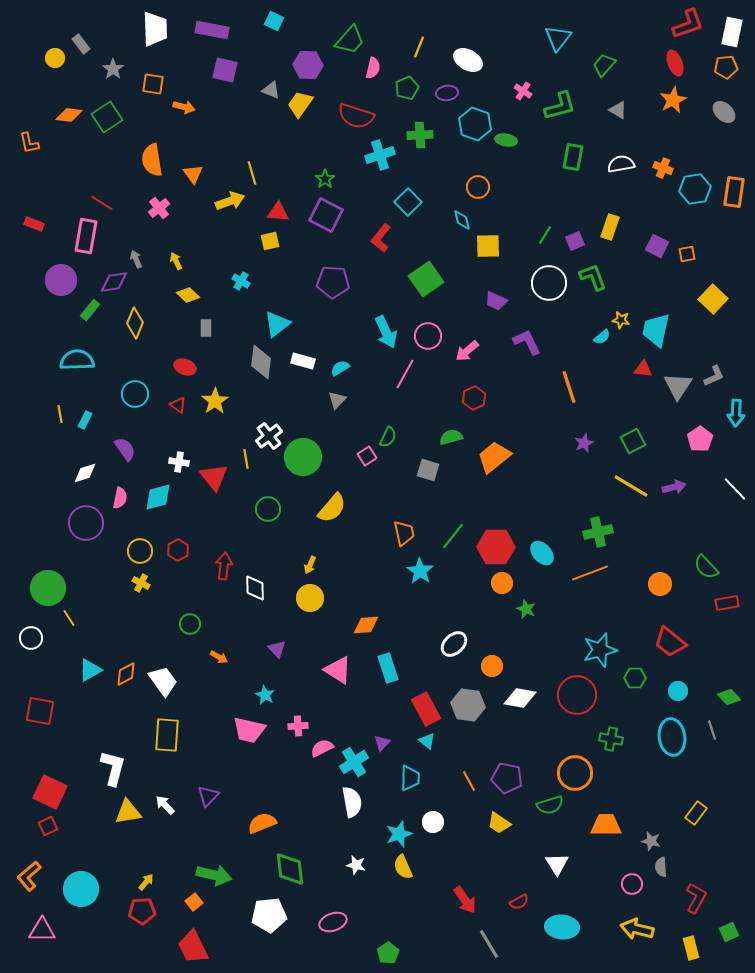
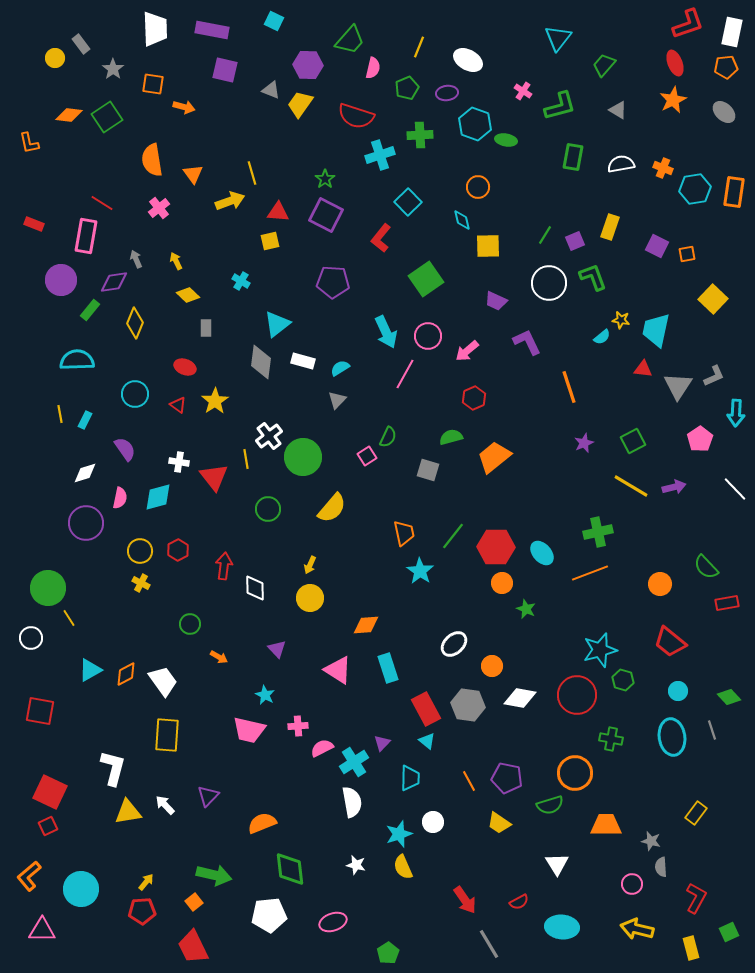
green hexagon at (635, 678): moved 12 px left, 2 px down; rotated 15 degrees clockwise
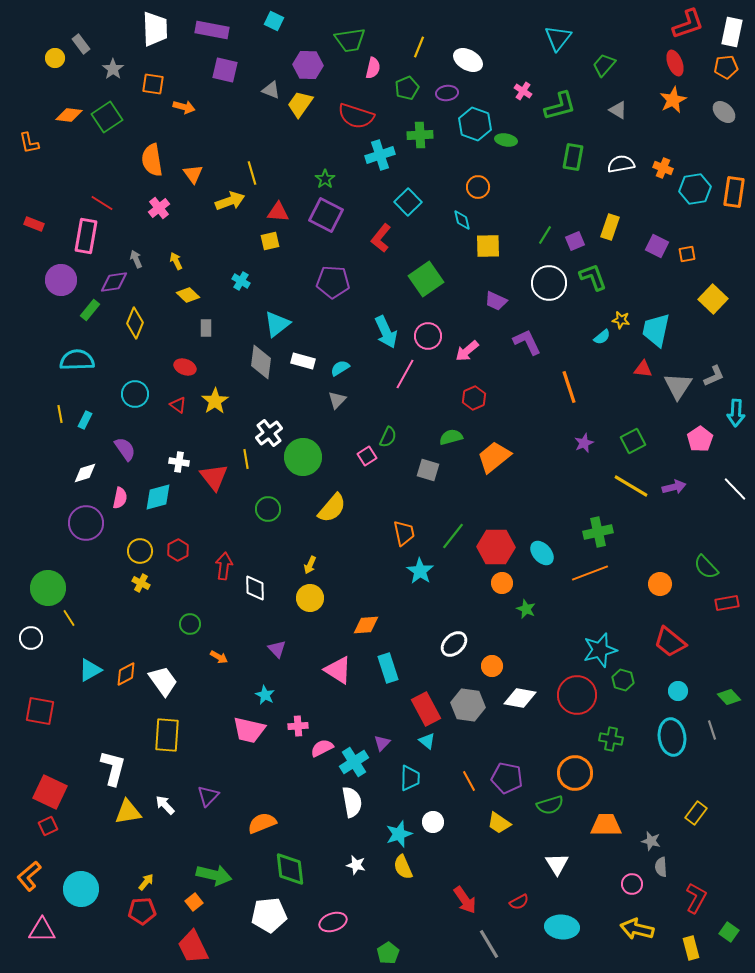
green trapezoid at (350, 40): rotated 40 degrees clockwise
white cross at (269, 436): moved 3 px up
green square at (729, 932): rotated 30 degrees counterclockwise
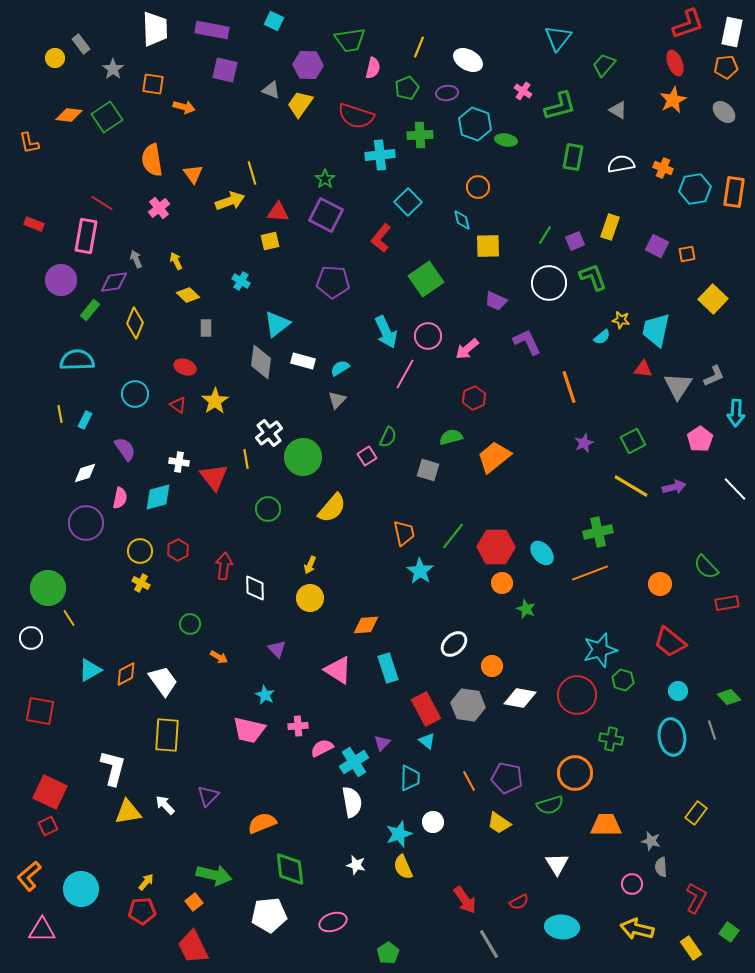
cyan cross at (380, 155): rotated 12 degrees clockwise
pink arrow at (467, 351): moved 2 px up
yellow rectangle at (691, 948): rotated 20 degrees counterclockwise
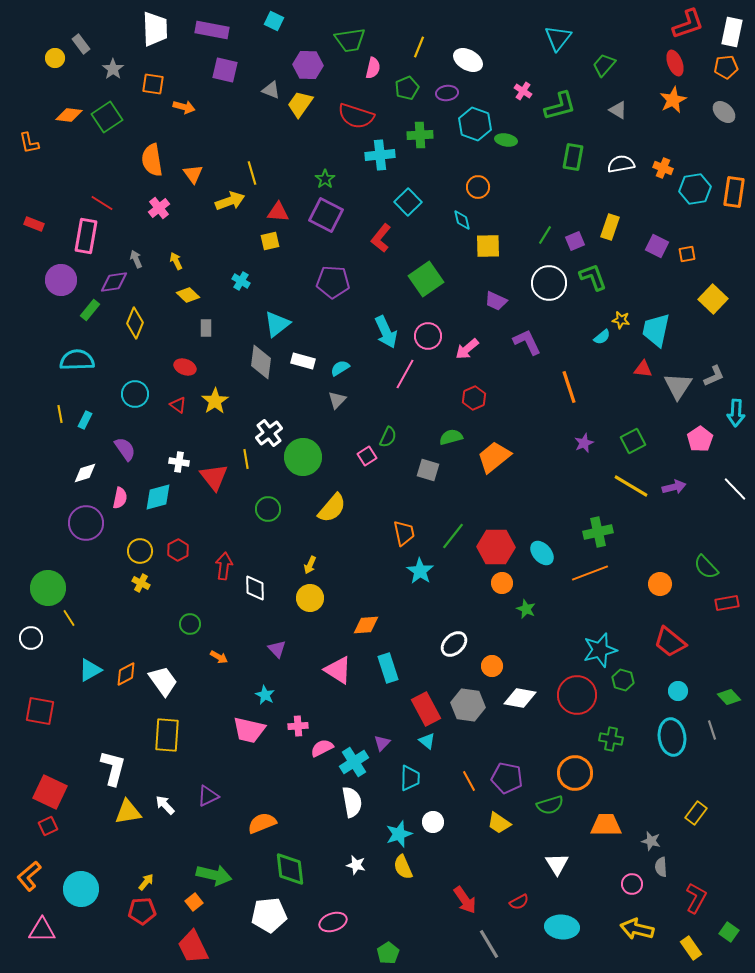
purple triangle at (208, 796): rotated 20 degrees clockwise
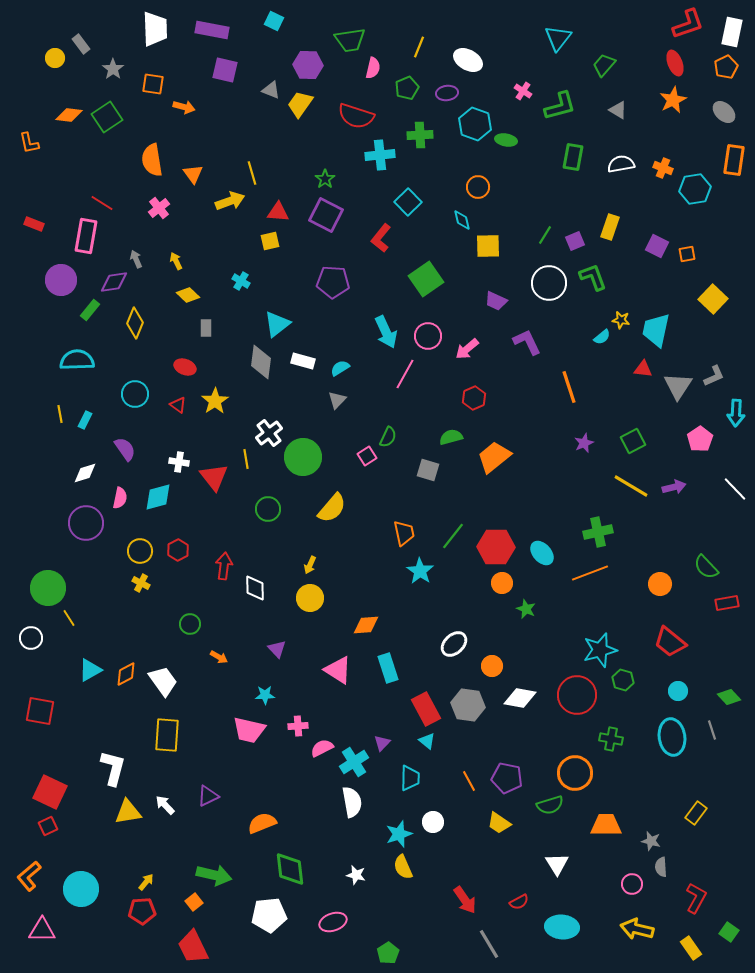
orange pentagon at (726, 67): rotated 20 degrees counterclockwise
orange rectangle at (734, 192): moved 32 px up
cyan star at (265, 695): rotated 30 degrees counterclockwise
white star at (356, 865): moved 10 px down
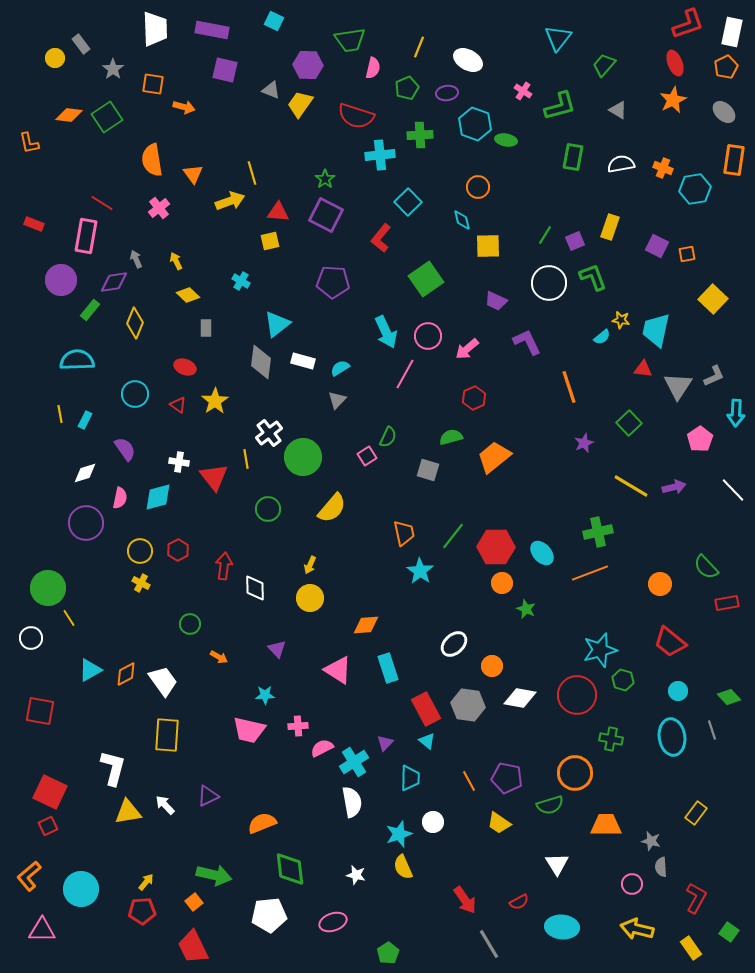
green square at (633, 441): moved 4 px left, 18 px up; rotated 15 degrees counterclockwise
white line at (735, 489): moved 2 px left, 1 px down
purple triangle at (382, 743): moved 3 px right
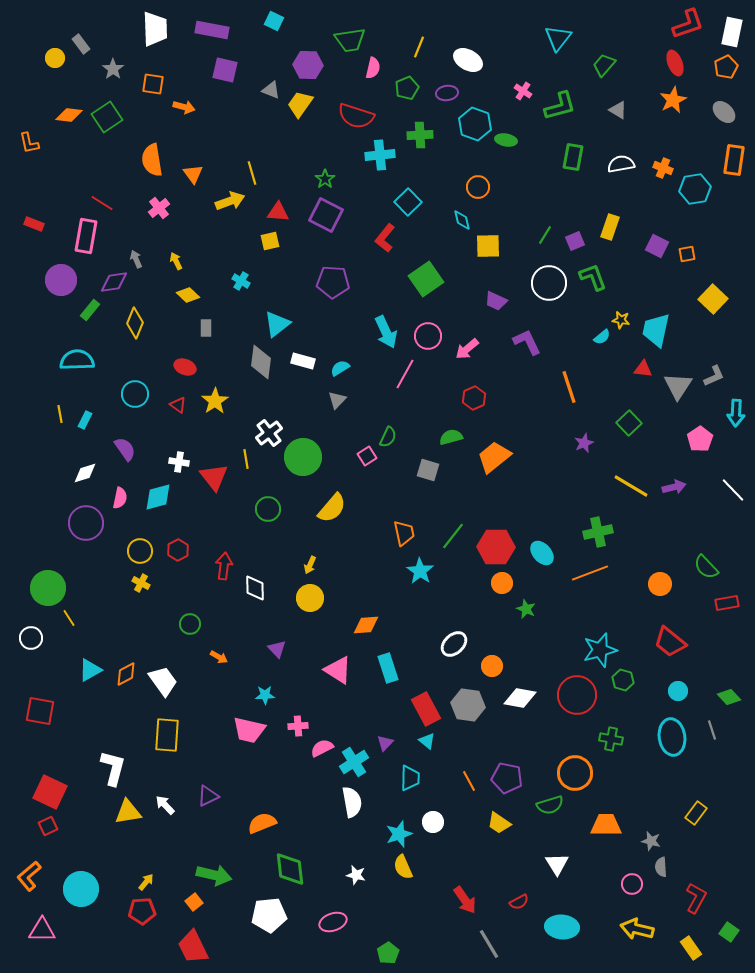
red L-shape at (381, 238): moved 4 px right
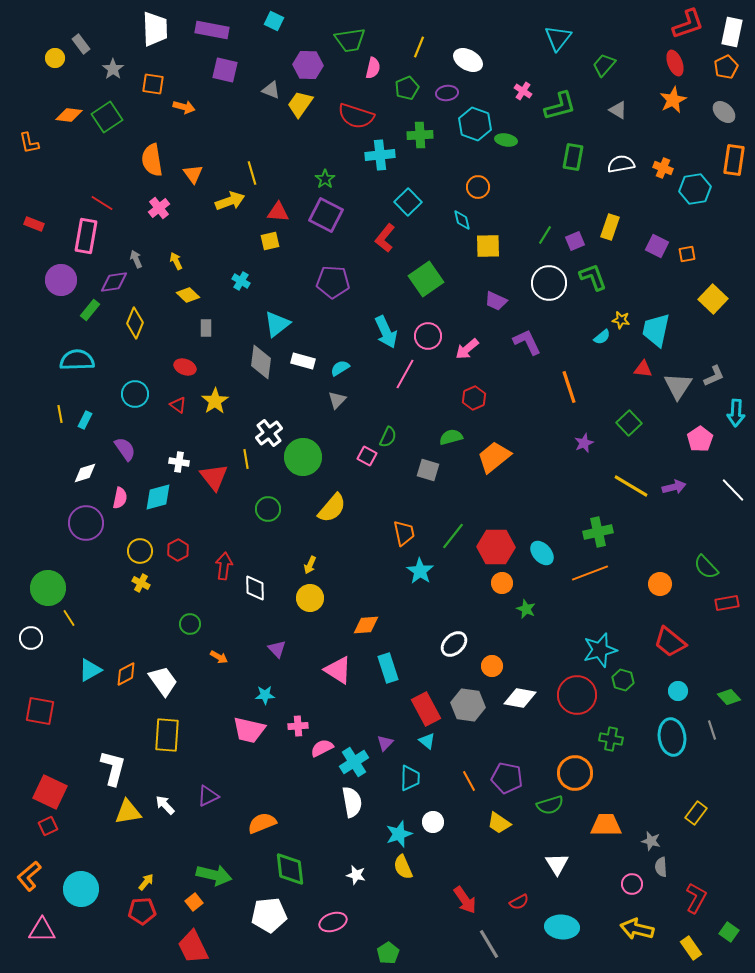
pink square at (367, 456): rotated 30 degrees counterclockwise
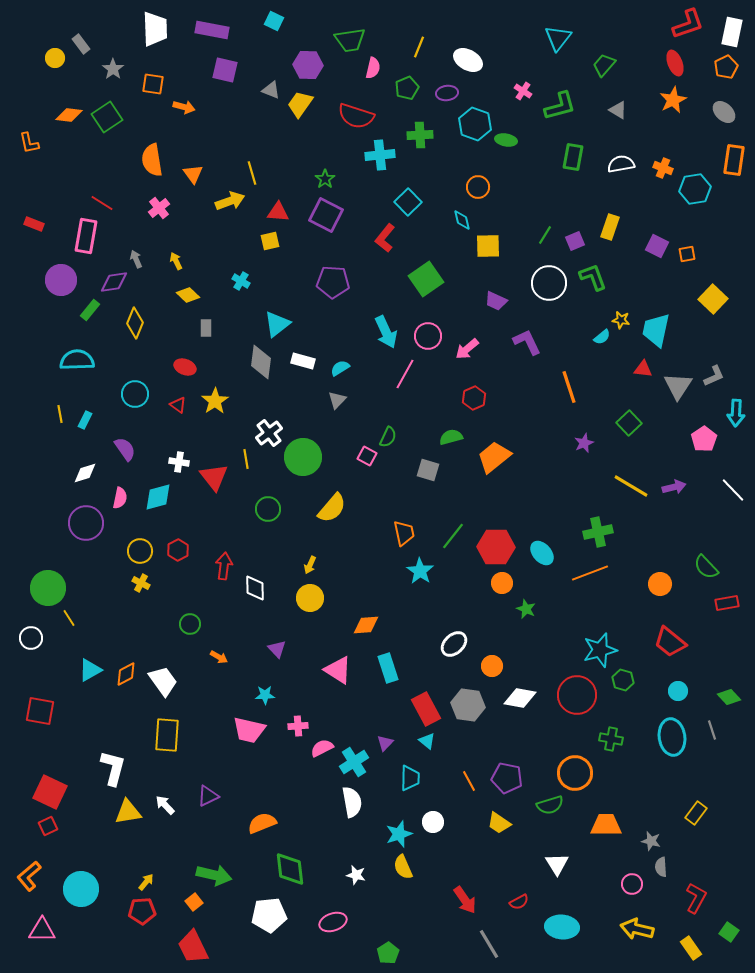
pink pentagon at (700, 439): moved 4 px right
